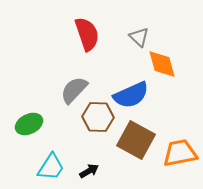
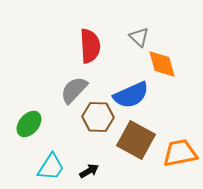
red semicircle: moved 3 px right, 12 px down; rotated 16 degrees clockwise
green ellipse: rotated 24 degrees counterclockwise
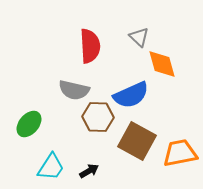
gray semicircle: rotated 120 degrees counterclockwise
brown square: moved 1 px right, 1 px down
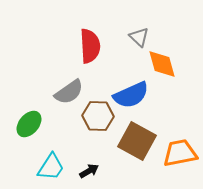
gray semicircle: moved 5 px left, 2 px down; rotated 48 degrees counterclockwise
brown hexagon: moved 1 px up
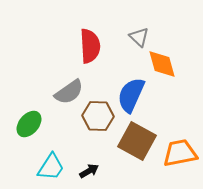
blue semicircle: rotated 138 degrees clockwise
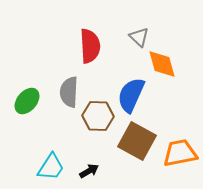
gray semicircle: rotated 128 degrees clockwise
green ellipse: moved 2 px left, 23 px up
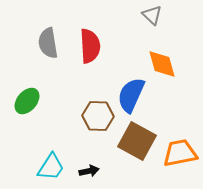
gray triangle: moved 13 px right, 22 px up
gray semicircle: moved 21 px left, 49 px up; rotated 12 degrees counterclockwise
black arrow: rotated 18 degrees clockwise
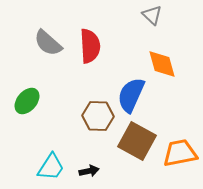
gray semicircle: rotated 40 degrees counterclockwise
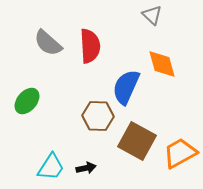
blue semicircle: moved 5 px left, 8 px up
orange trapezoid: rotated 18 degrees counterclockwise
black arrow: moved 3 px left, 3 px up
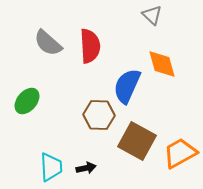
blue semicircle: moved 1 px right, 1 px up
brown hexagon: moved 1 px right, 1 px up
cyan trapezoid: rotated 36 degrees counterclockwise
